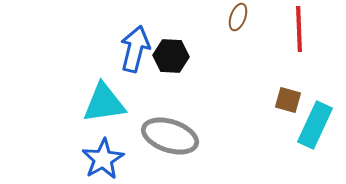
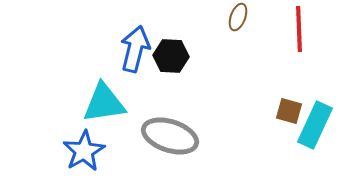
brown square: moved 1 px right, 11 px down
blue star: moved 19 px left, 8 px up
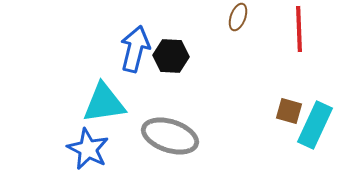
blue star: moved 4 px right, 2 px up; rotated 15 degrees counterclockwise
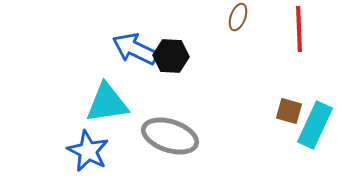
blue arrow: rotated 78 degrees counterclockwise
cyan triangle: moved 3 px right
blue star: moved 2 px down
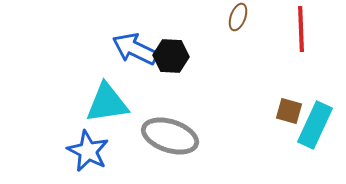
red line: moved 2 px right
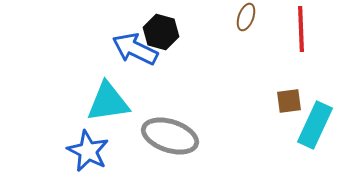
brown ellipse: moved 8 px right
black hexagon: moved 10 px left, 24 px up; rotated 12 degrees clockwise
cyan triangle: moved 1 px right, 1 px up
brown square: moved 10 px up; rotated 24 degrees counterclockwise
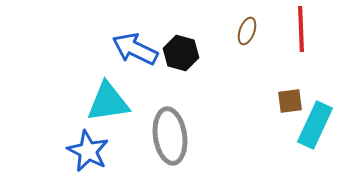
brown ellipse: moved 1 px right, 14 px down
black hexagon: moved 20 px right, 21 px down
brown square: moved 1 px right
gray ellipse: rotated 64 degrees clockwise
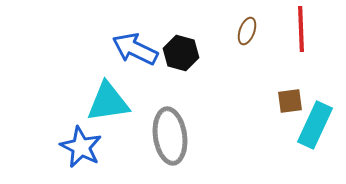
blue star: moved 7 px left, 4 px up
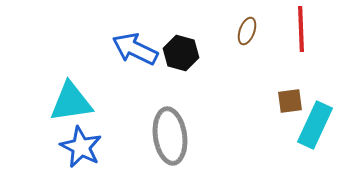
cyan triangle: moved 37 px left
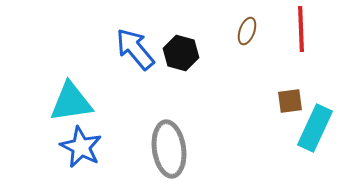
blue arrow: rotated 24 degrees clockwise
cyan rectangle: moved 3 px down
gray ellipse: moved 1 px left, 13 px down
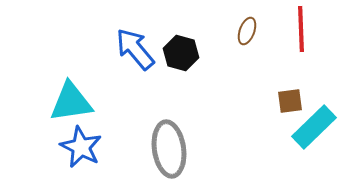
cyan rectangle: moved 1 px left, 1 px up; rotated 21 degrees clockwise
